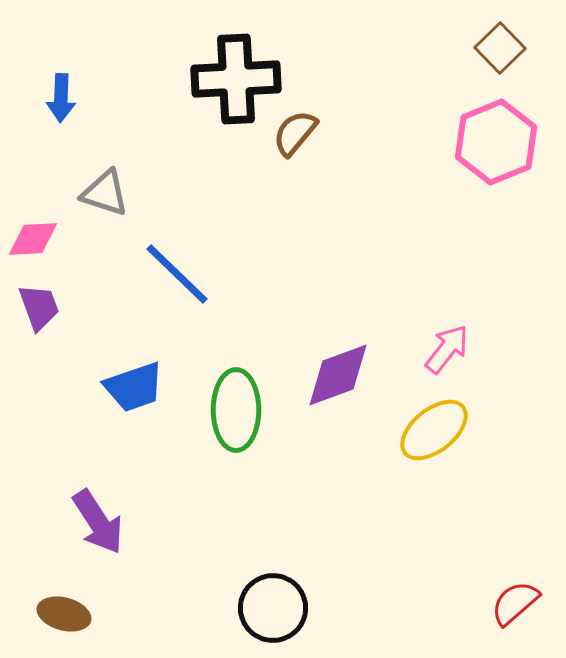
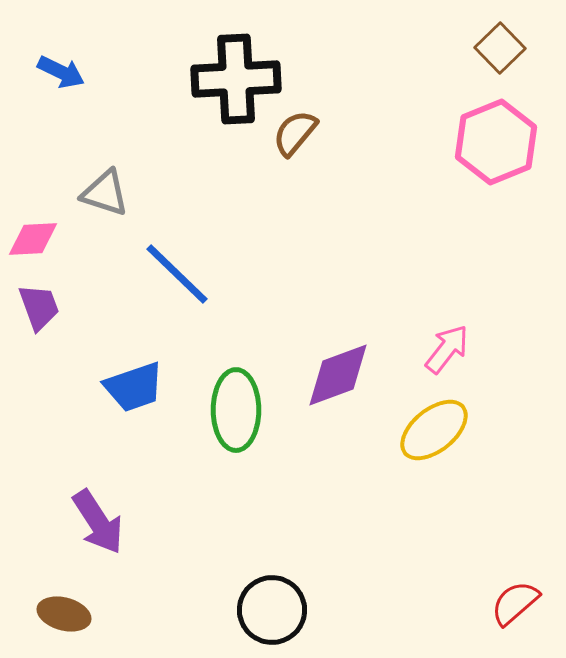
blue arrow: moved 26 px up; rotated 66 degrees counterclockwise
black circle: moved 1 px left, 2 px down
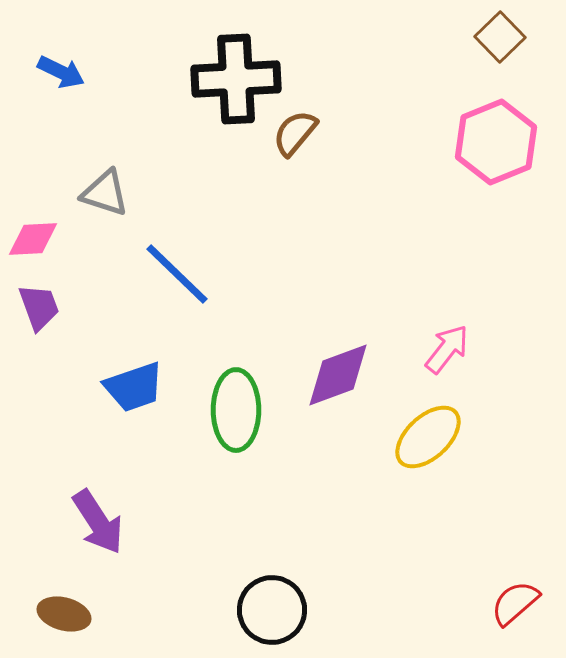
brown square: moved 11 px up
yellow ellipse: moved 6 px left, 7 px down; rotated 4 degrees counterclockwise
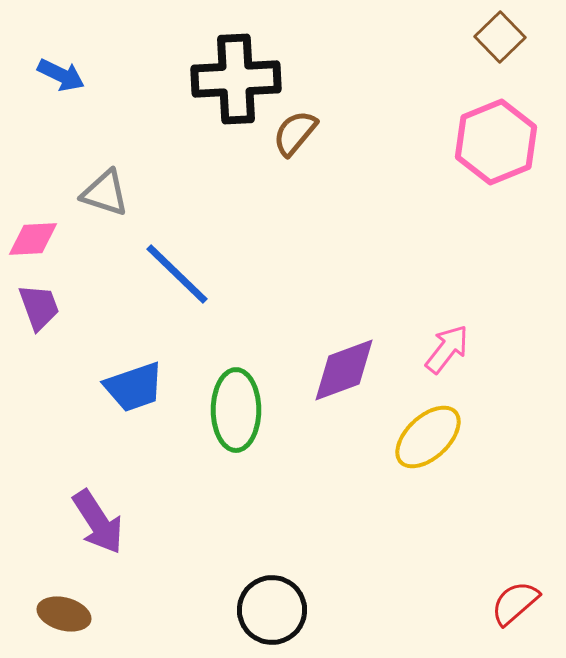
blue arrow: moved 3 px down
purple diamond: moved 6 px right, 5 px up
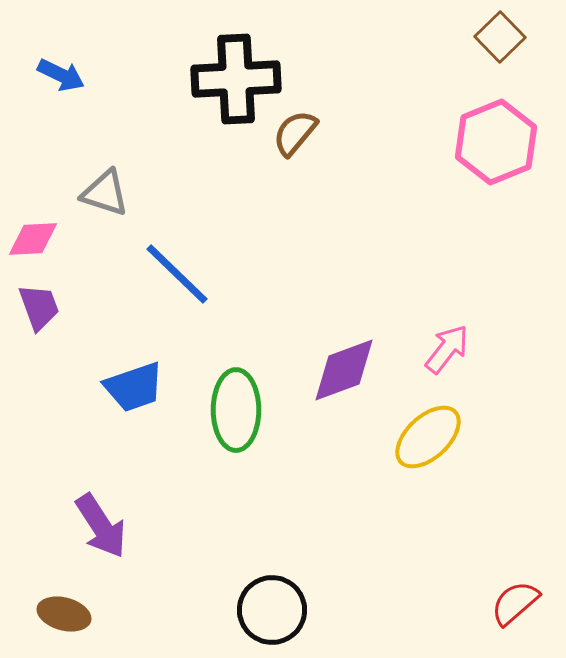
purple arrow: moved 3 px right, 4 px down
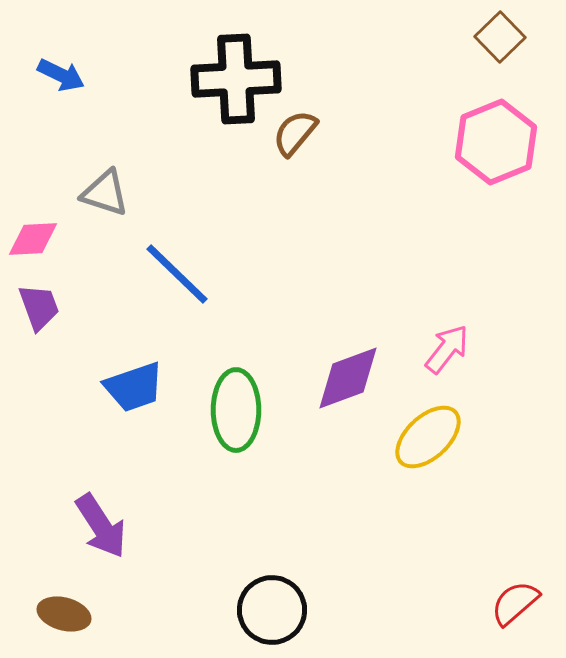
purple diamond: moved 4 px right, 8 px down
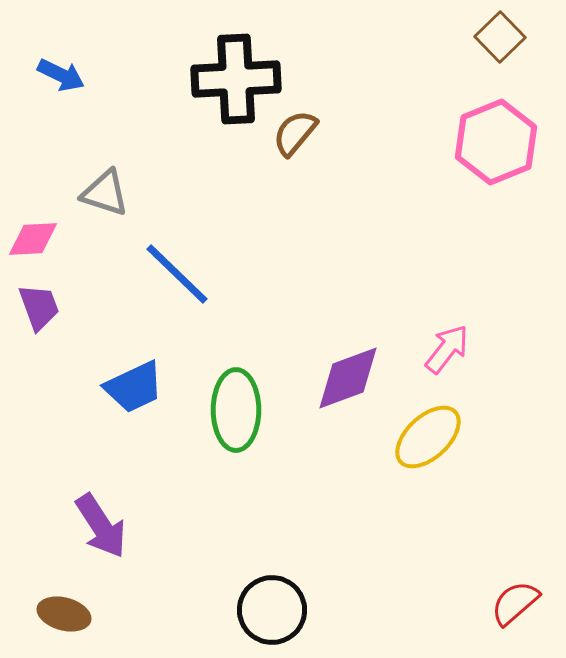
blue trapezoid: rotated 6 degrees counterclockwise
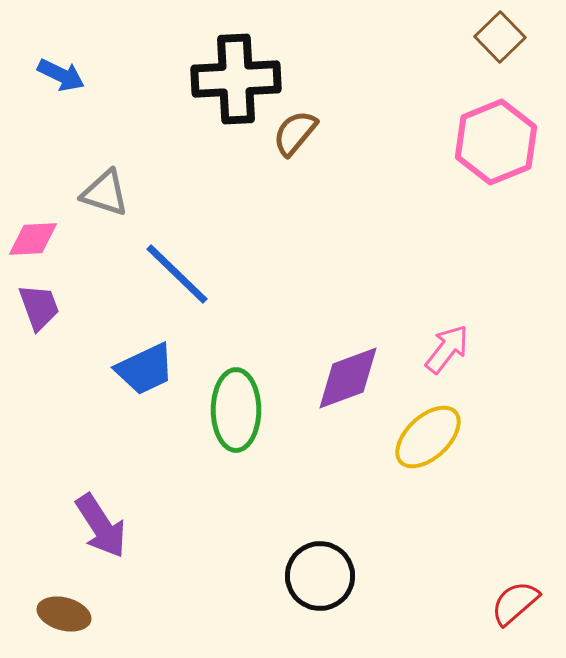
blue trapezoid: moved 11 px right, 18 px up
black circle: moved 48 px right, 34 px up
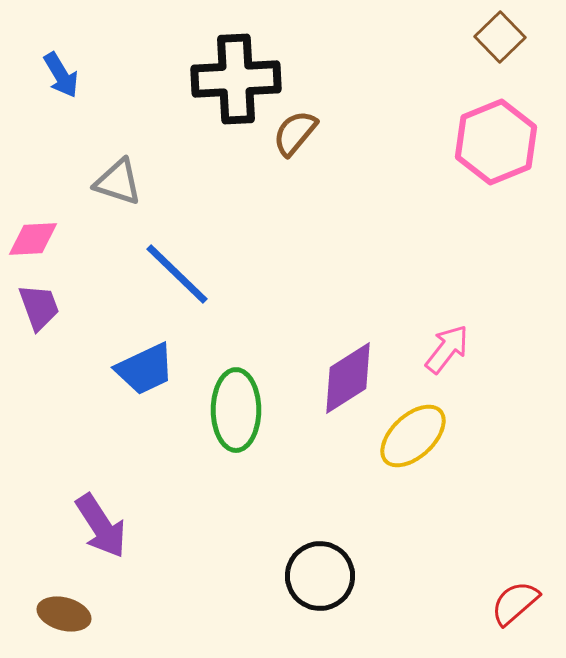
blue arrow: rotated 33 degrees clockwise
gray triangle: moved 13 px right, 11 px up
purple diamond: rotated 12 degrees counterclockwise
yellow ellipse: moved 15 px left, 1 px up
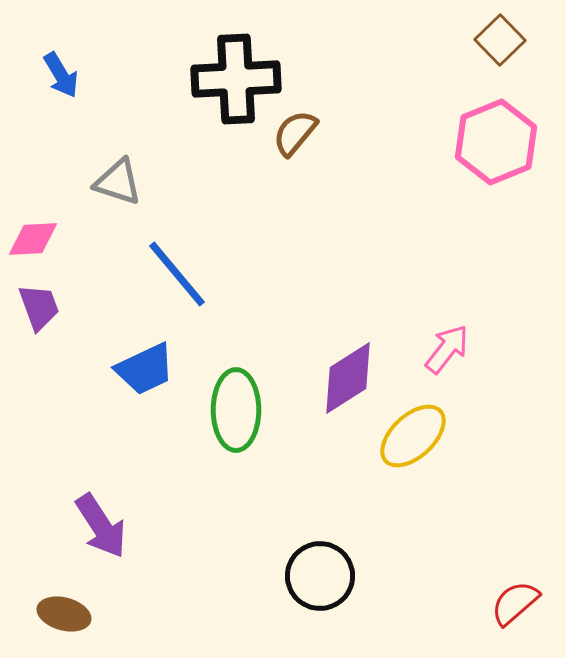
brown square: moved 3 px down
blue line: rotated 6 degrees clockwise
